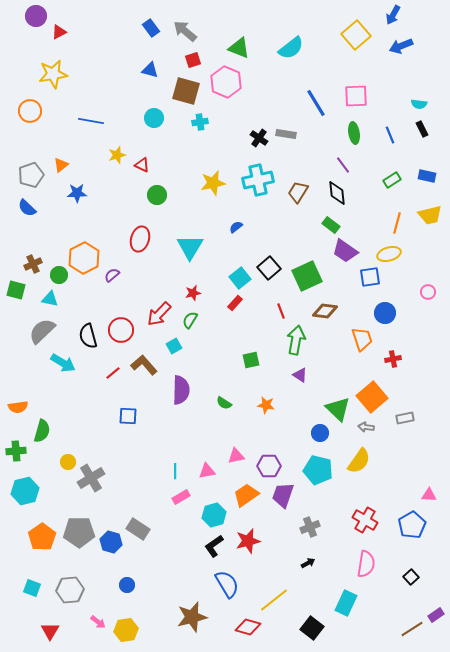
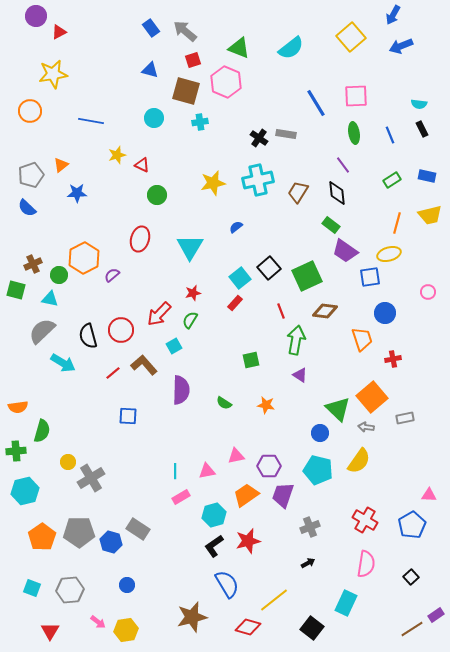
yellow square at (356, 35): moved 5 px left, 2 px down
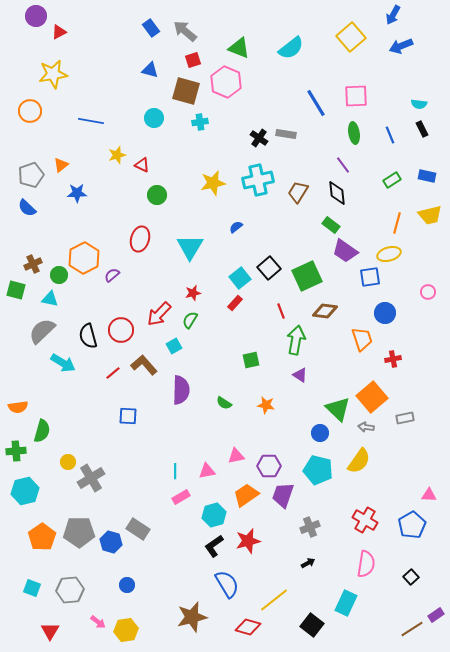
black square at (312, 628): moved 3 px up
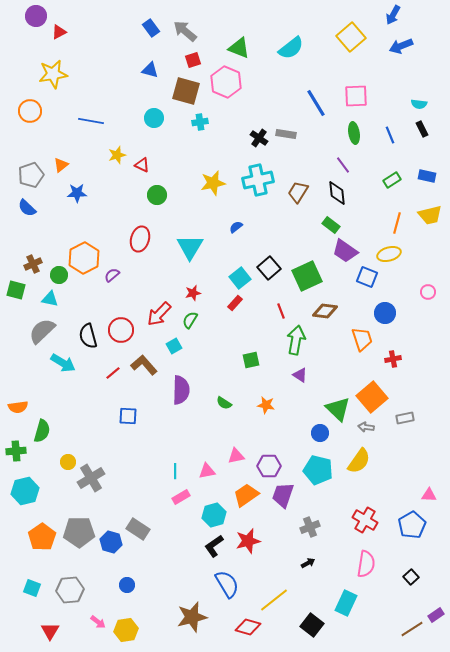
blue square at (370, 277): moved 3 px left; rotated 30 degrees clockwise
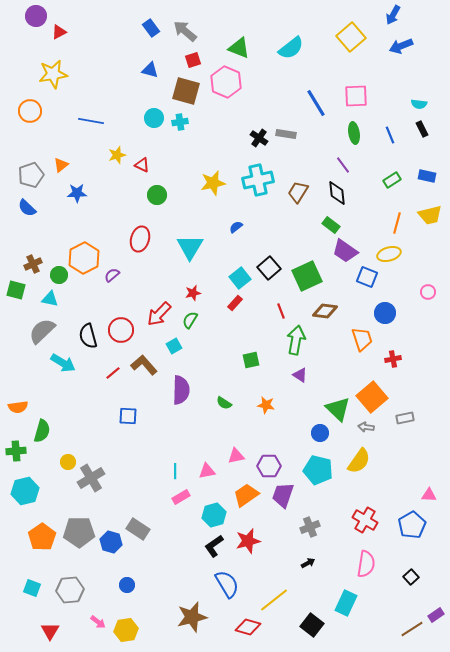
cyan cross at (200, 122): moved 20 px left
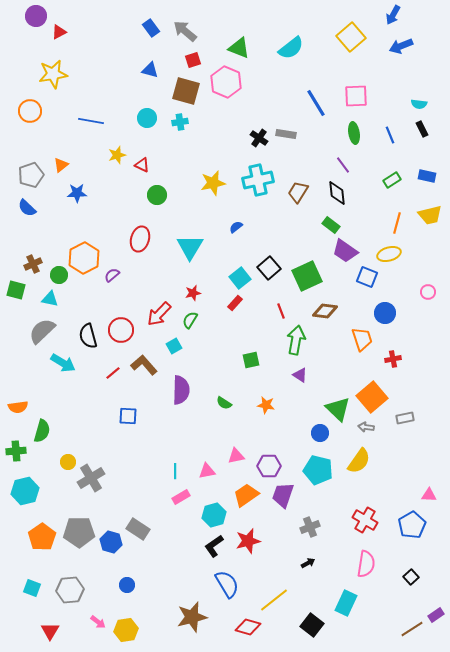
cyan circle at (154, 118): moved 7 px left
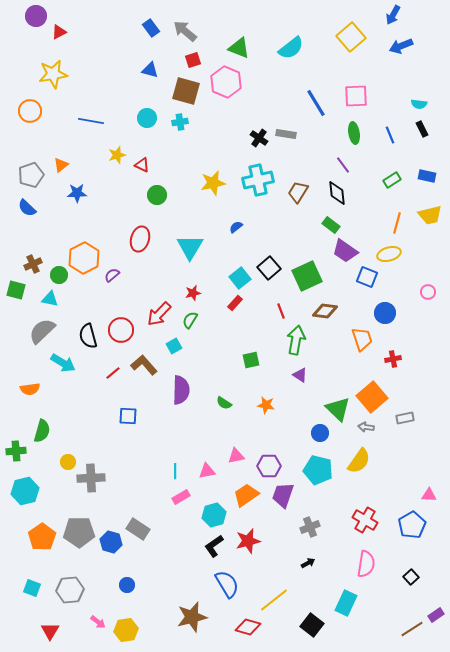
orange semicircle at (18, 407): moved 12 px right, 18 px up
gray cross at (91, 478): rotated 28 degrees clockwise
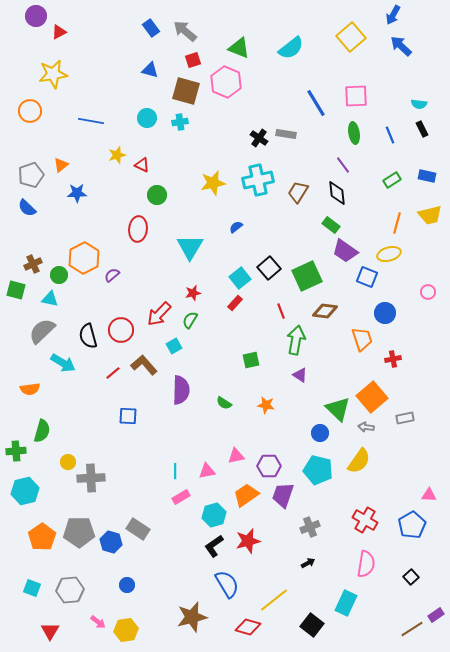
blue arrow at (401, 46): rotated 65 degrees clockwise
red ellipse at (140, 239): moved 2 px left, 10 px up; rotated 10 degrees counterclockwise
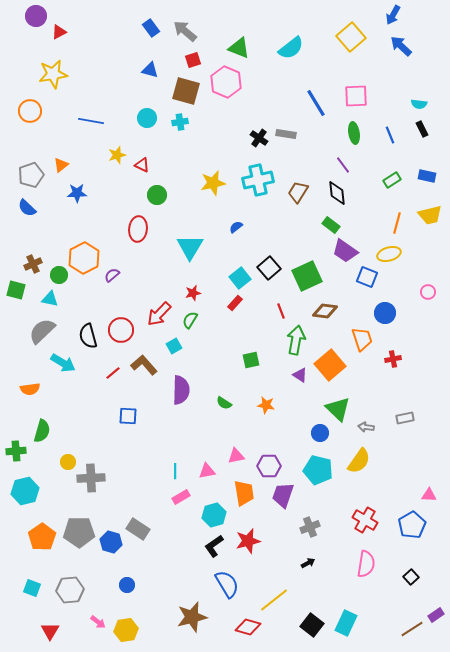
orange square at (372, 397): moved 42 px left, 32 px up
orange trapezoid at (246, 495): moved 2 px left, 2 px up; rotated 116 degrees clockwise
cyan rectangle at (346, 603): moved 20 px down
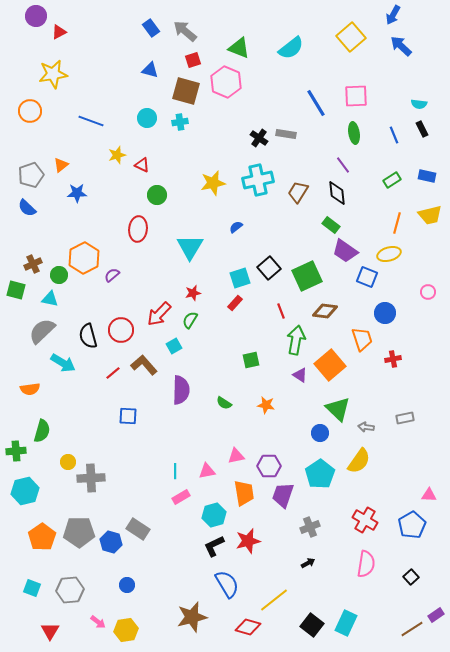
blue line at (91, 121): rotated 10 degrees clockwise
blue line at (390, 135): moved 4 px right
cyan square at (240, 278): rotated 20 degrees clockwise
cyan pentagon at (318, 470): moved 2 px right, 4 px down; rotated 24 degrees clockwise
black L-shape at (214, 546): rotated 10 degrees clockwise
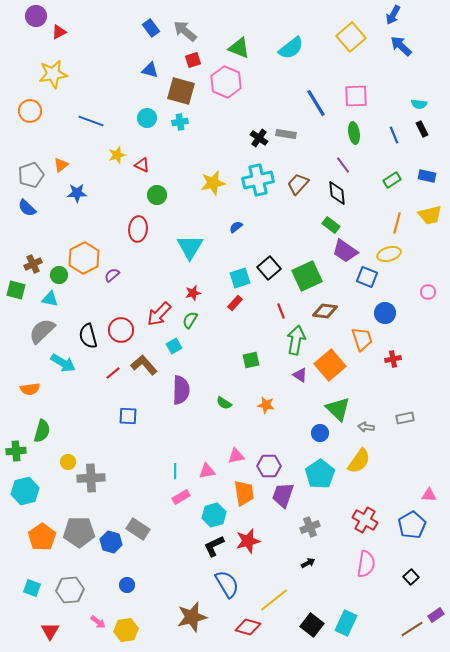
brown square at (186, 91): moved 5 px left
brown trapezoid at (298, 192): moved 8 px up; rotated 10 degrees clockwise
